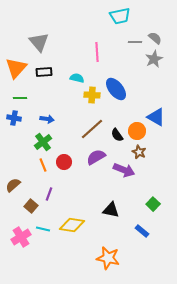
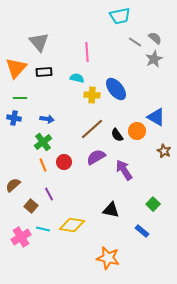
gray line: rotated 32 degrees clockwise
pink line: moved 10 px left
brown star: moved 25 px right, 1 px up
purple arrow: rotated 145 degrees counterclockwise
purple line: rotated 48 degrees counterclockwise
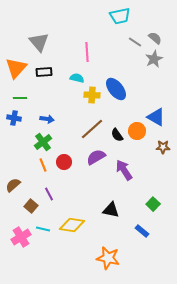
brown star: moved 1 px left, 4 px up; rotated 24 degrees counterclockwise
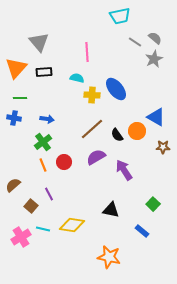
orange star: moved 1 px right, 1 px up
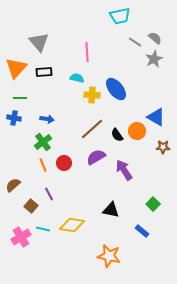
red circle: moved 1 px down
orange star: moved 1 px up
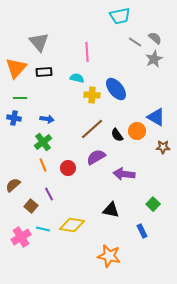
red circle: moved 4 px right, 5 px down
purple arrow: moved 4 px down; rotated 50 degrees counterclockwise
blue rectangle: rotated 24 degrees clockwise
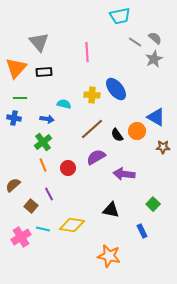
cyan semicircle: moved 13 px left, 26 px down
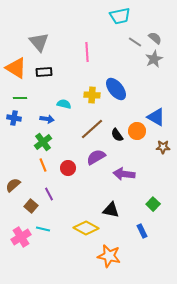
orange triangle: rotated 40 degrees counterclockwise
yellow diamond: moved 14 px right, 3 px down; rotated 20 degrees clockwise
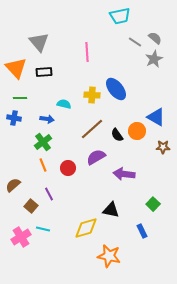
orange triangle: rotated 15 degrees clockwise
yellow diamond: rotated 45 degrees counterclockwise
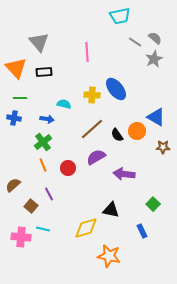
pink cross: rotated 36 degrees clockwise
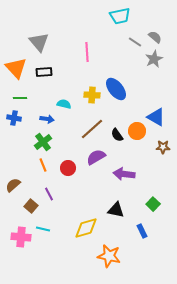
gray semicircle: moved 1 px up
black triangle: moved 5 px right
